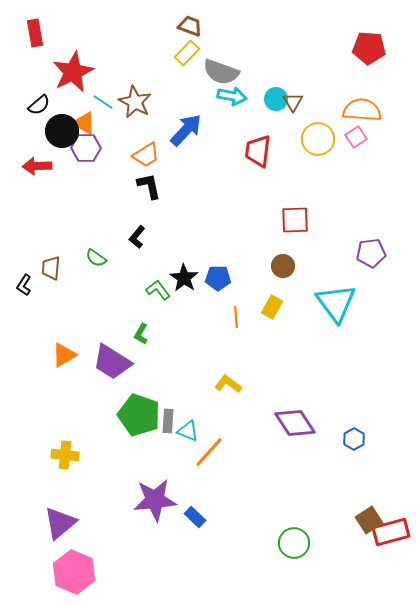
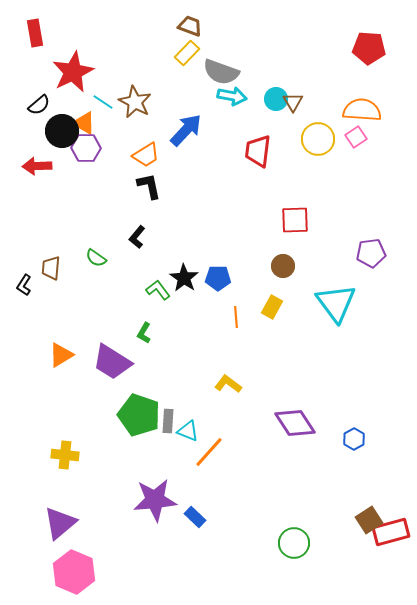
green L-shape at (141, 334): moved 3 px right, 1 px up
orange triangle at (64, 355): moved 3 px left
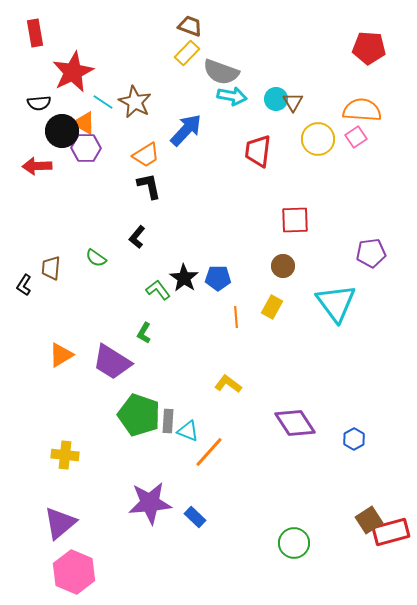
black semicircle at (39, 105): moved 2 px up; rotated 35 degrees clockwise
purple star at (155, 500): moved 5 px left, 3 px down
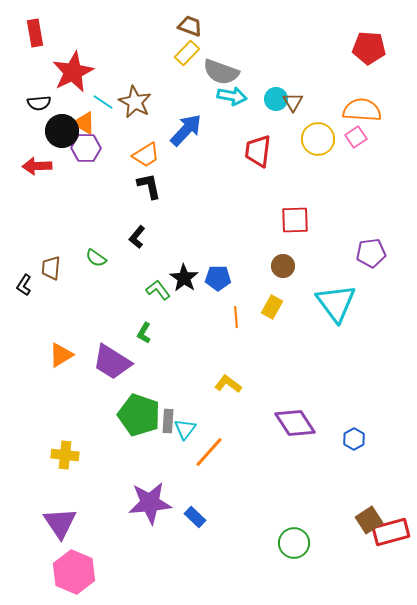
cyan triangle at (188, 431): moved 3 px left, 2 px up; rotated 45 degrees clockwise
purple triangle at (60, 523): rotated 24 degrees counterclockwise
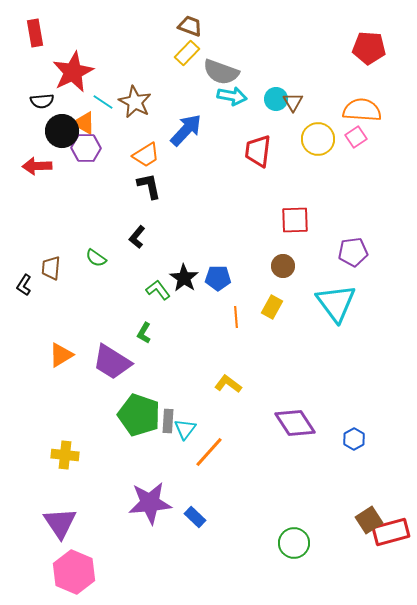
black semicircle at (39, 103): moved 3 px right, 2 px up
purple pentagon at (371, 253): moved 18 px left, 1 px up
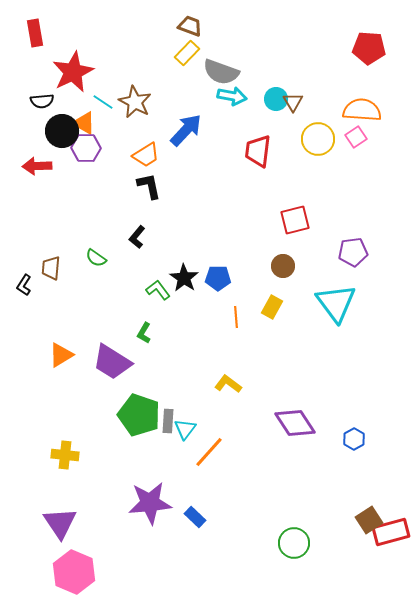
red square at (295, 220): rotated 12 degrees counterclockwise
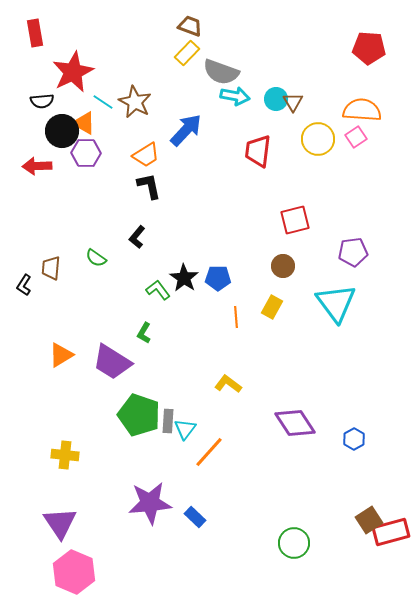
cyan arrow at (232, 96): moved 3 px right
purple hexagon at (86, 148): moved 5 px down
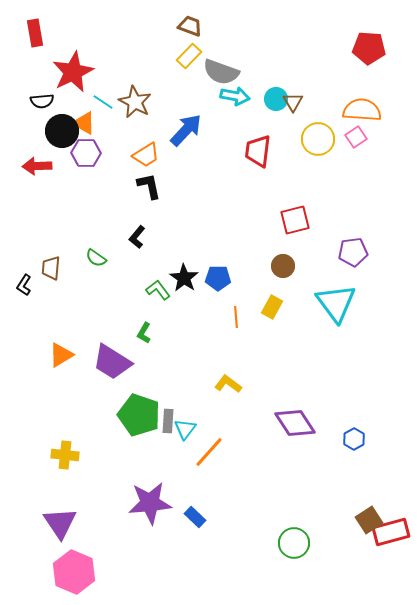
yellow rectangle at (187, 53): moved 2 px right, 3 px down
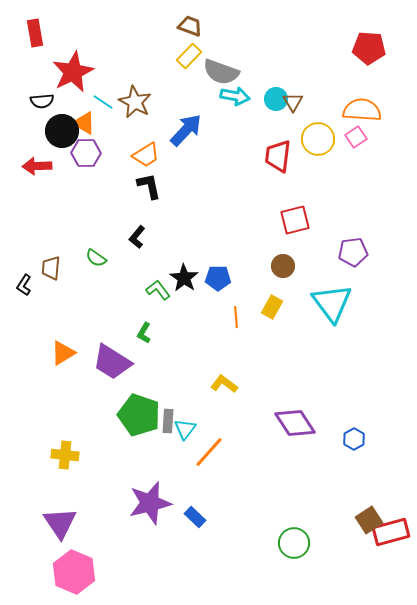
red trapezoid at (258, 151): moved 20 px right, 5 px down
cyan triangle at (336, 303): moved 4 px left
orange triangle at (61, 355): moved 2 px right, 2 px up
yellow L-shape at (228, 384): moved 4 px left
purple star at (150, 503): rotated 9 degrees counterclockwise
